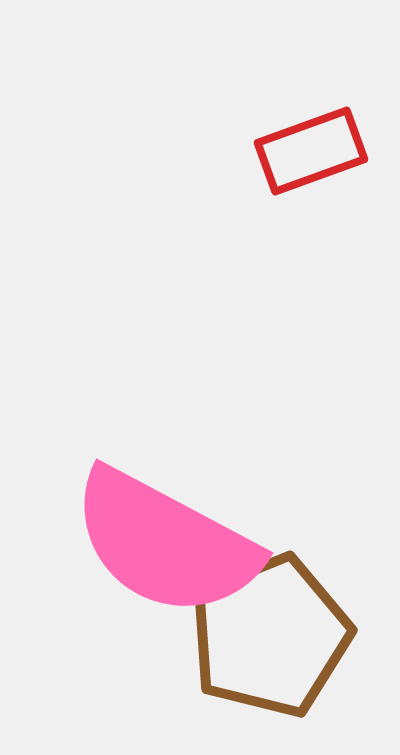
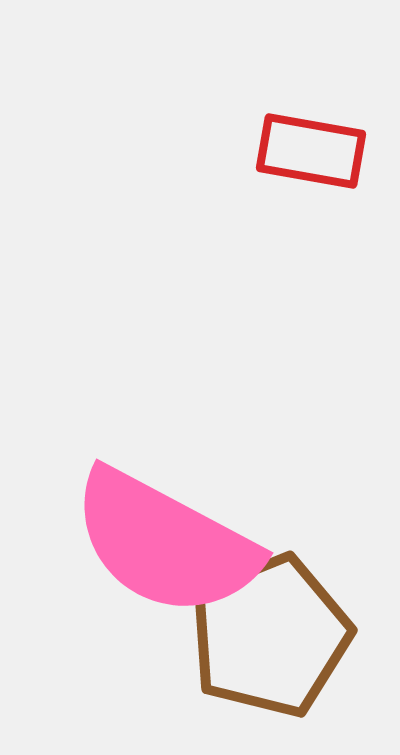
red rectangle: rotated 30 degrees clockwise
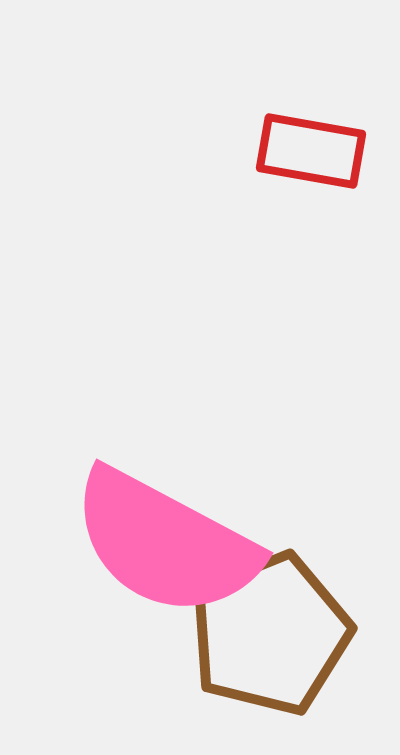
brown pentagon: moved 2 px up
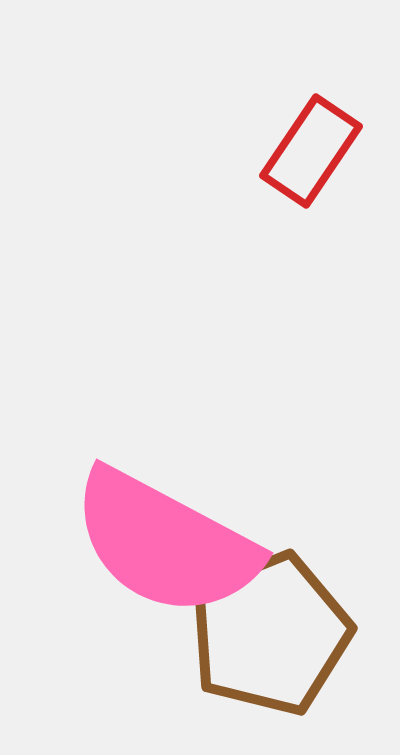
red rectangle: rotated 66 degrees counterclockwise
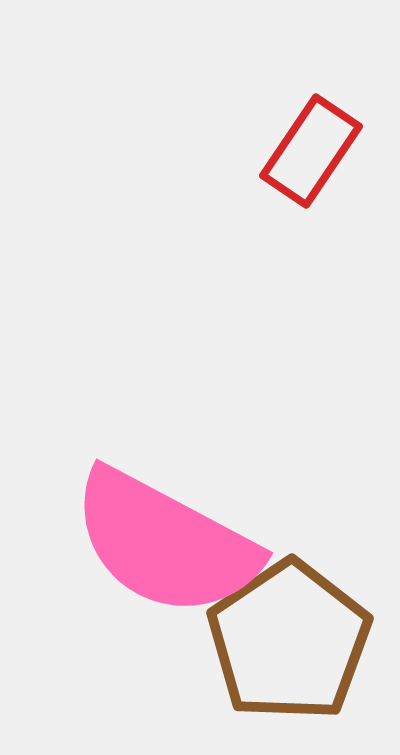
brown pentagon: moved 19 px right, 7 px down; rotated 12 degrees counterclockwise
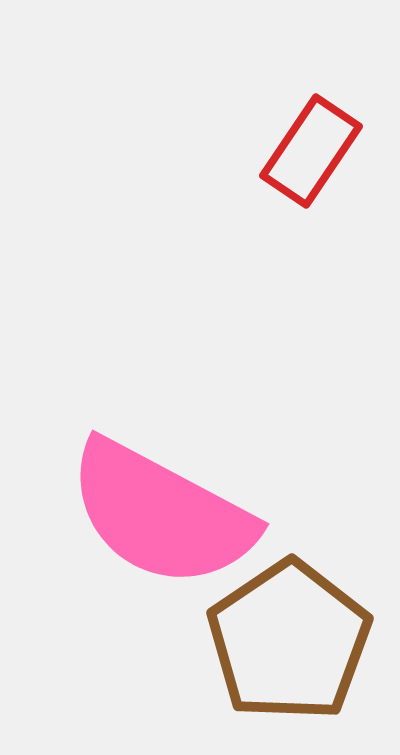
pink semicircle: moved 4 px left, 29 px up
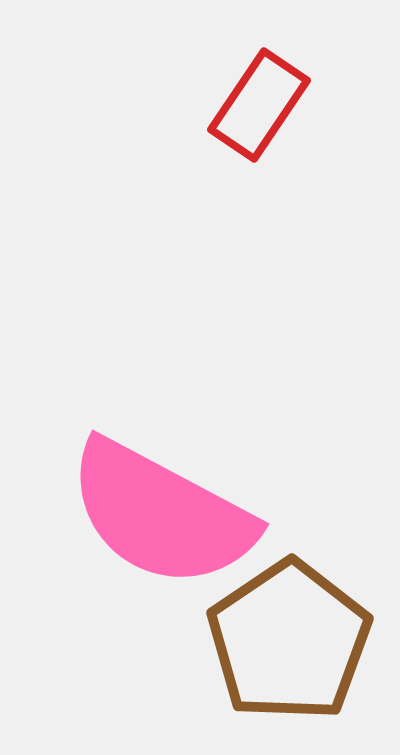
red rectangle: moved 52 px left, 46 px up
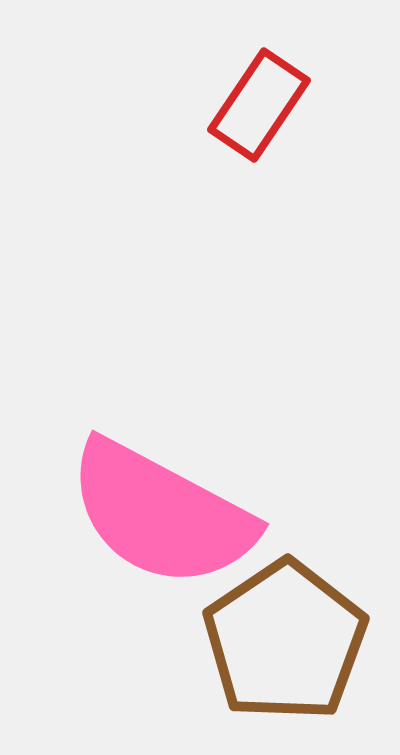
brown pentagon: moved 4 px left
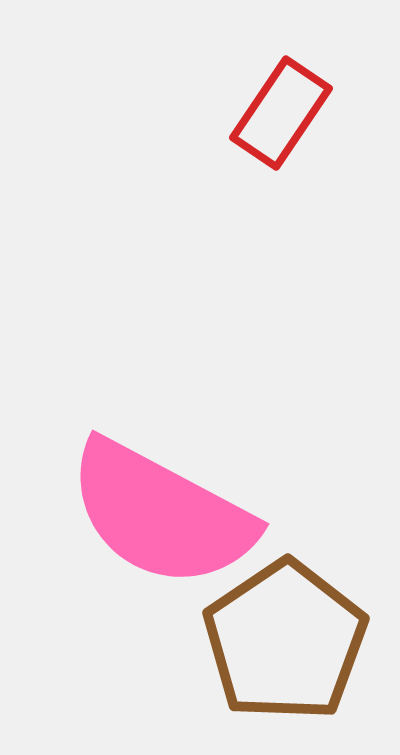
red rectangle: moved 22 px right, 8 px down
